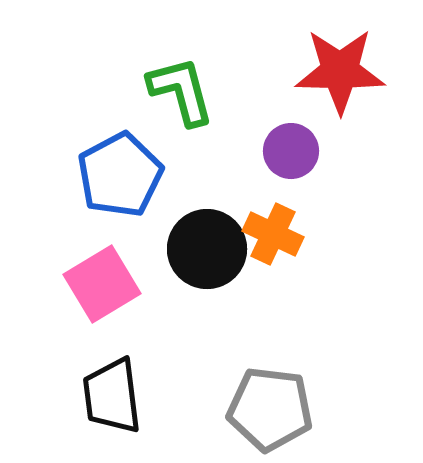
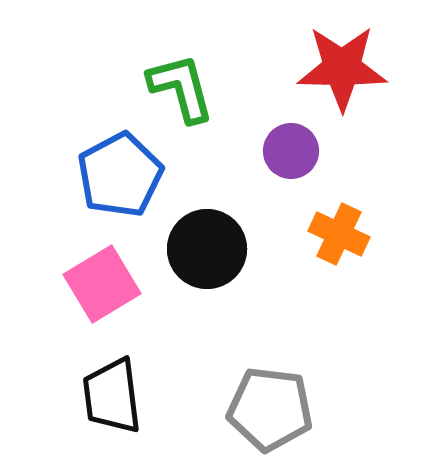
red star: moved 2 px right, 3 px up
green L-shape: moved 3 px up
orange cross: moved 66 px right
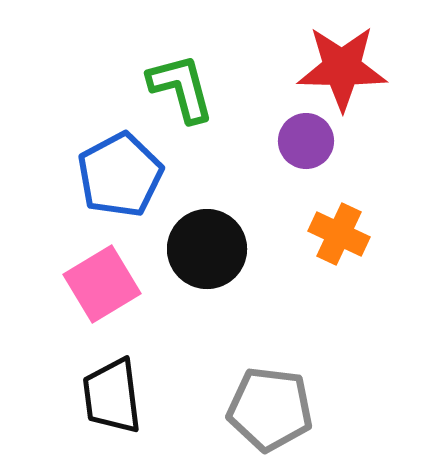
purple circle: moved 15 px right, 10 px up
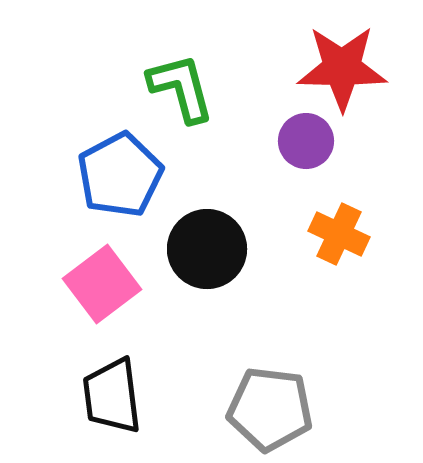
pink square: rotated 6 degrees counterclockwise
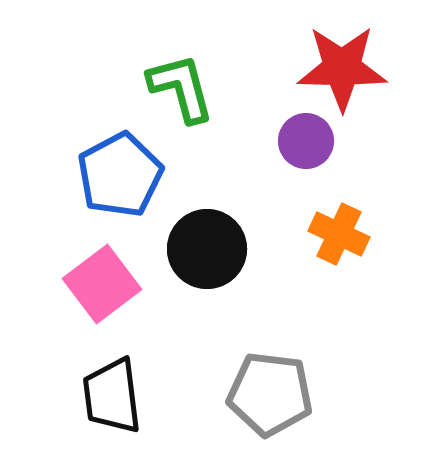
gray pentagon: moved 15 px up
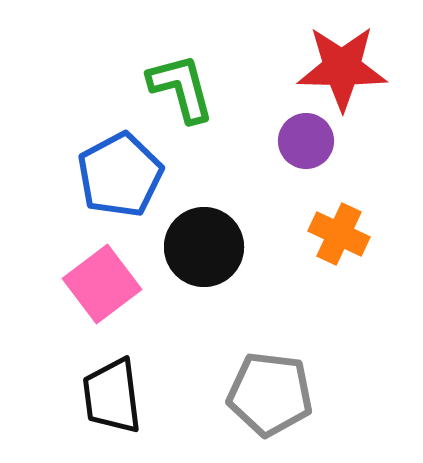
black circle: moved 3 px left, 2 px up
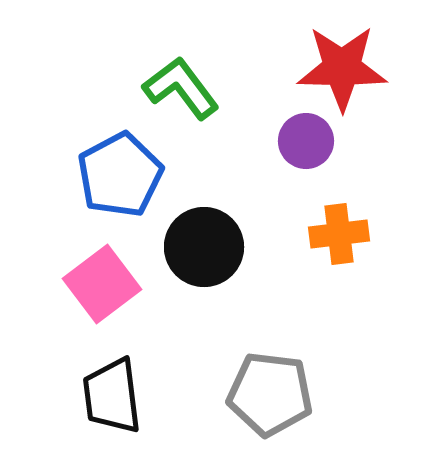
green L-shape: rotated 22 degrees counterclockwise
orange cross: rotated 32 degrees counterclockwise
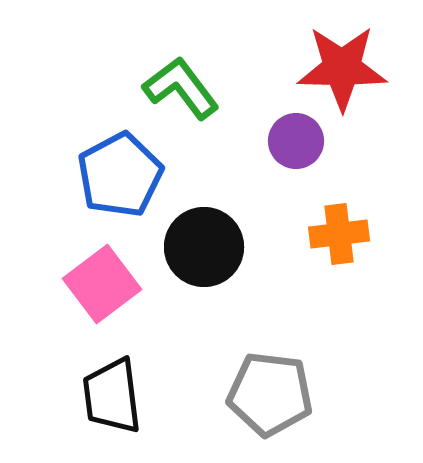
purple circle: moved 10 px left
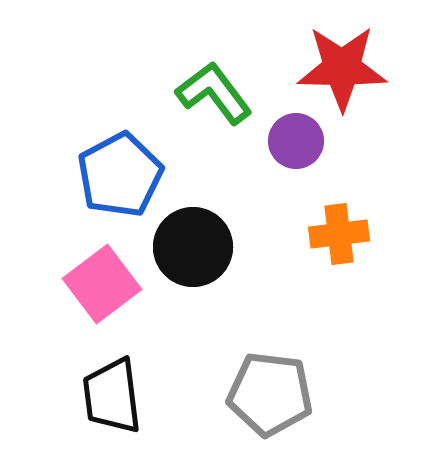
green L-shape: moved 33 px right, 5 px down
black circle: moved 11 px left
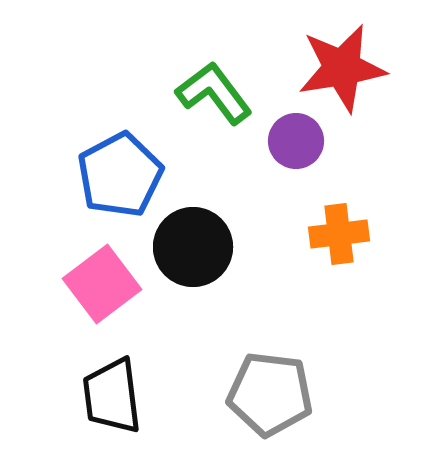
red star: rotated 10 degrees counterclockwise
